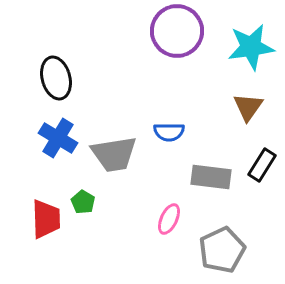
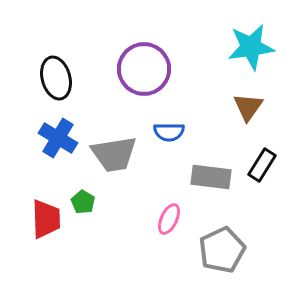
purple circle: moved 33 px left, 38 px down
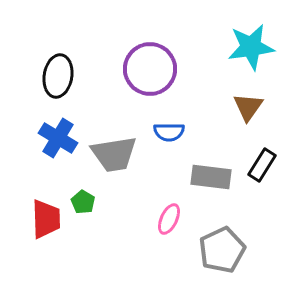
purple circle: moved 6 px right
black ellipse: moved 2 px right, 2 px up; rotated 24 degrees clockwise
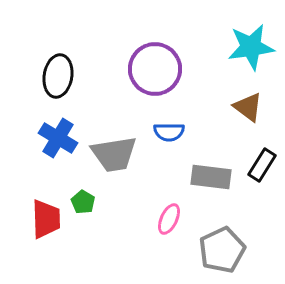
purple circle: moved 5 px right
brown triangle: rotated 28 degrees counterclockwise
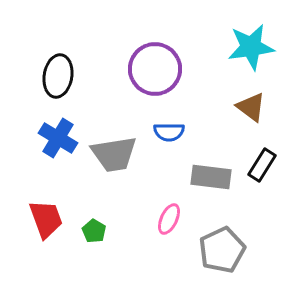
brown triangle: moved 3 px right
green pentagon: moved 11 px right, 29 px down
red trapezoid: rotated 18 degrees counterclockwise
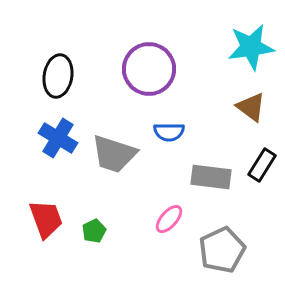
purple circle: moved 6 px left
gray trapezoid: rotated 27 degrees clockwise
pink ellipse: rotated 16 degrees clockwise
green pentagon: rotated 15 degrees clockwise
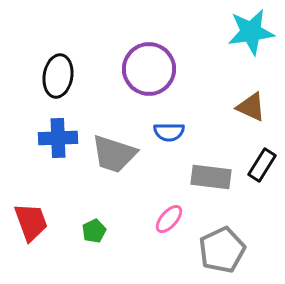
cyan star: moved 15 px up
brown triangle: rotated 12 degrees counterclockwise
blue cross: rotated 33 degrees counterclockwise
red trapezoid: moved 15 px left, 3 px down
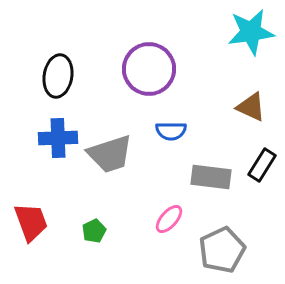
blue semicircle: moved 2 px right, 1 px up
gray trapezoid: moved 4 px left; rotated 36 degrees counterclockwise
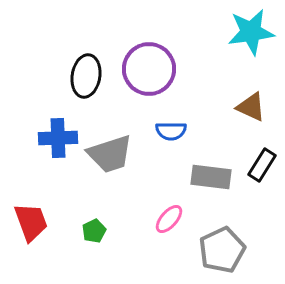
black ellipse: moved 28 px right
